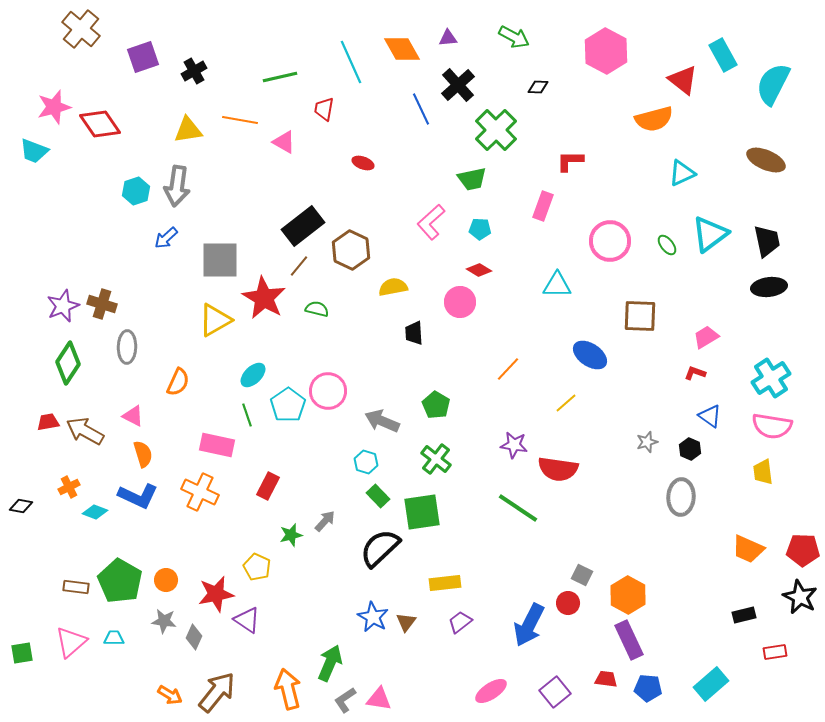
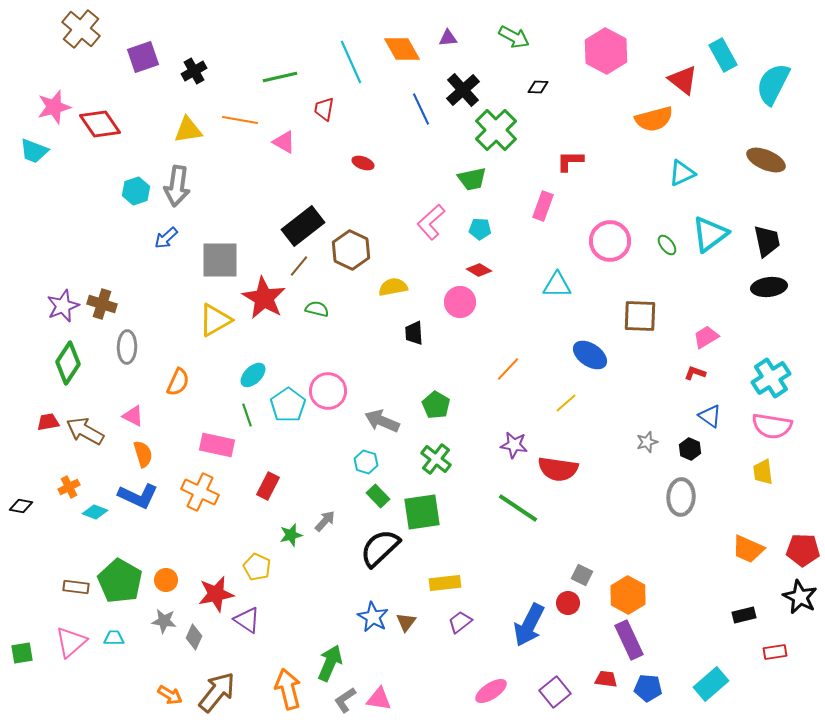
black cross at (458, 85): moved 5 px right, 5 px down
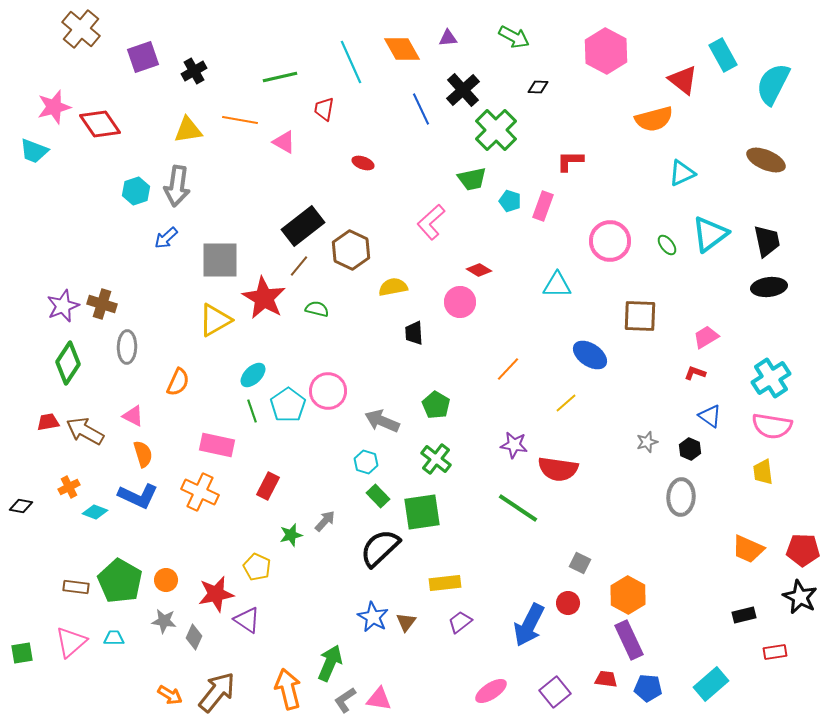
cyan pentagon at (480, 229): moved 30 px right, 28 px up; rotated 15 degrees clockwise
green line at (247, 415): moved 5 px right, 4 px up
gray square at (582, 575): moved 2 px left, 12 px up
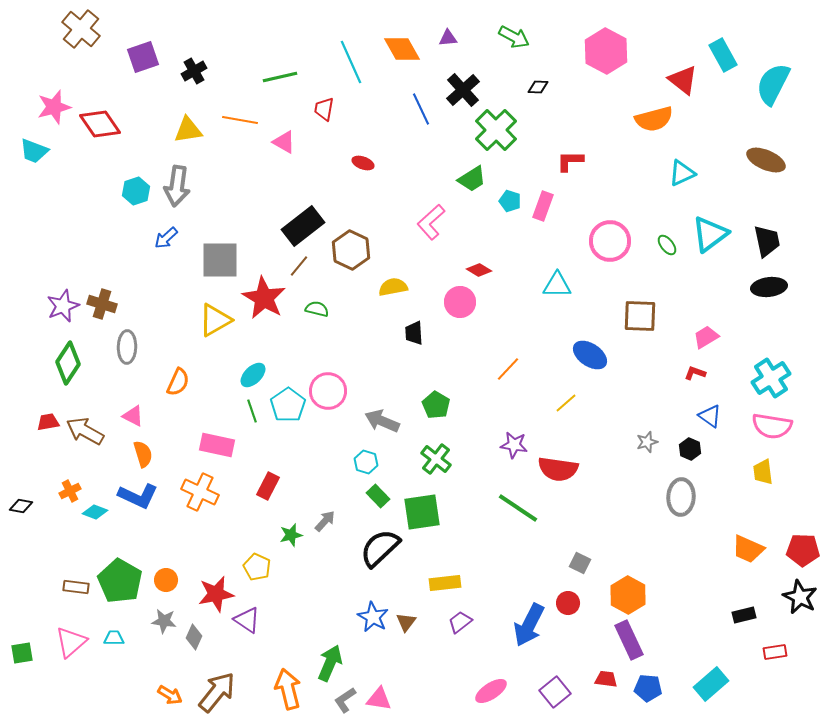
green trapezoid at (472, 179): rotated 20 degrees counterclockwise
orange cross at (69, 487): moved 1 px right, 4 px down
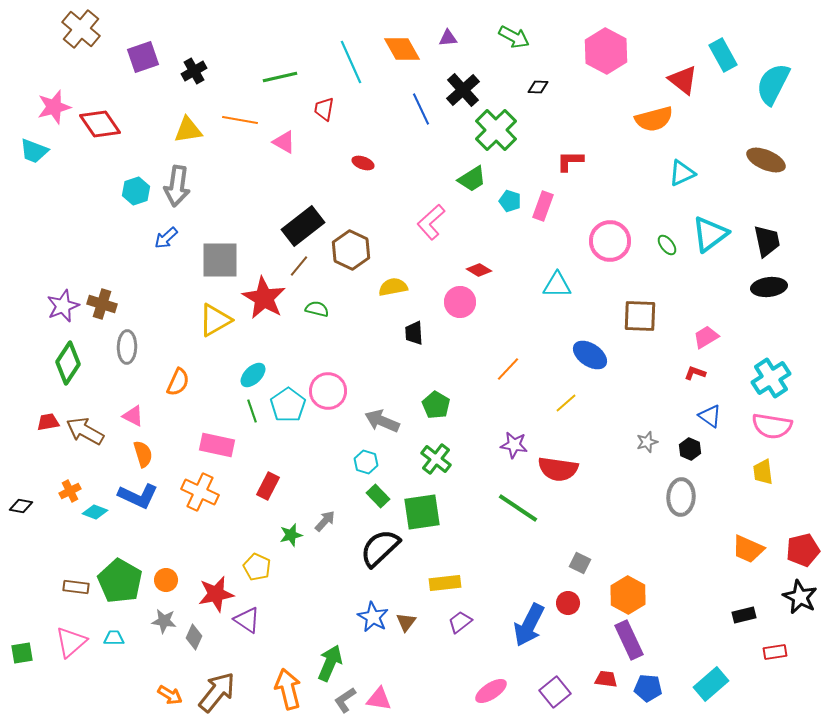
red pentagon at (803, 550): rotated 16 degrees counterclockwise
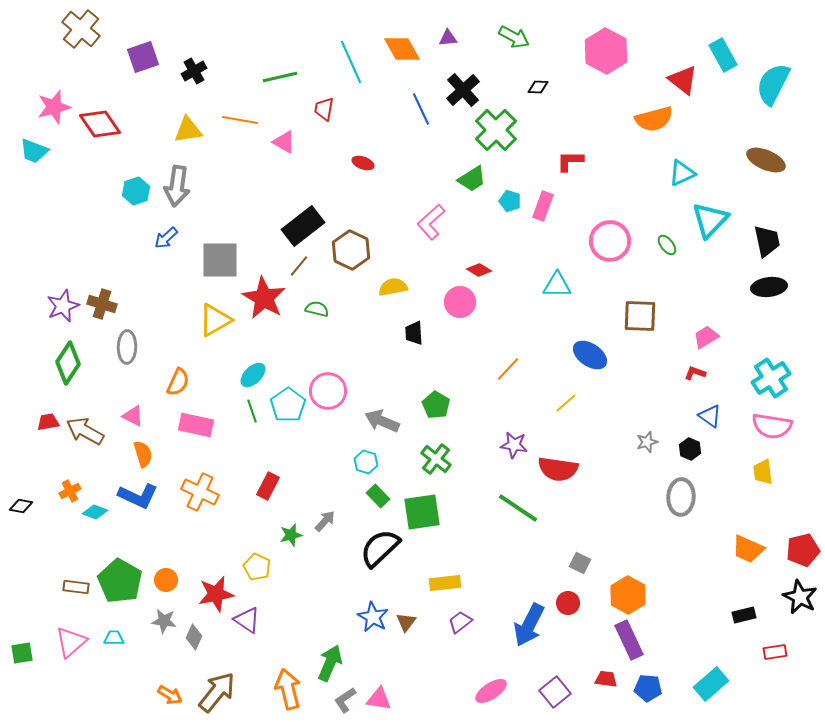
cyan triangle at (710, 234): moved 14 px up; rotated 9 degrees counterclockwise
pink rectangle at (217, 445): moved 21 px left, 20 px up
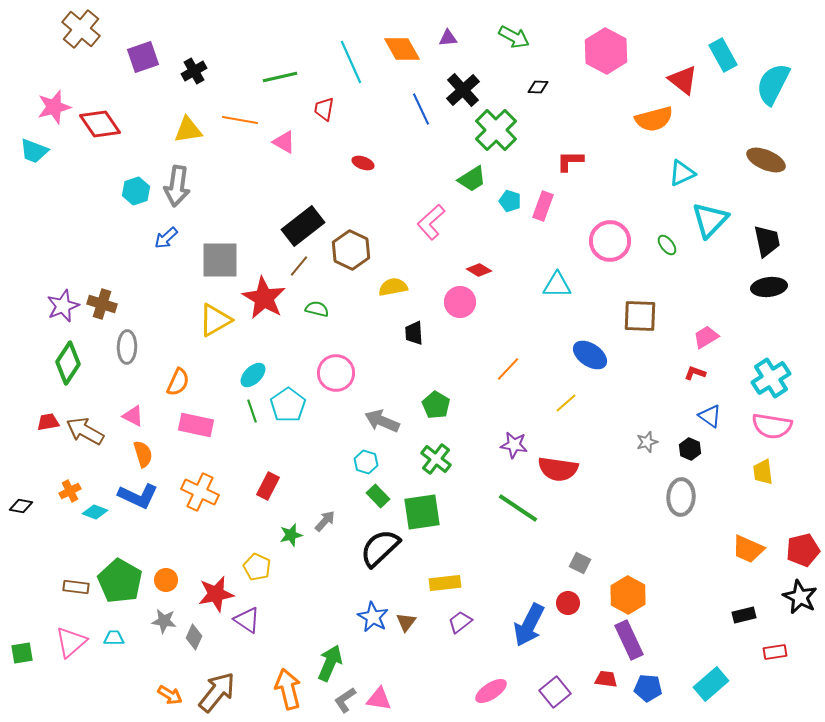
pink circle at (328, 391): moved 8 px right, 18 px up
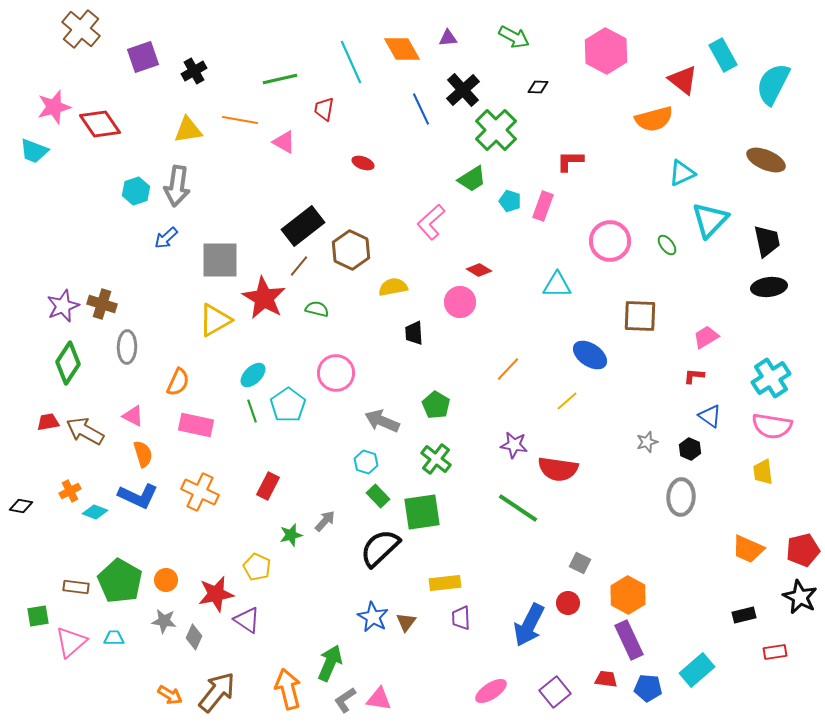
green line at (280, 77): moved 2 px down
red L-shape at (695, 373): moved 1 px left, 3 px down; rotated 15 degrees counterclockwise
yellow line at (566, 403): moved 1 px right, 2 px up
purple trapezoid at (460, 622): moved 1 px right, 4 px up; rotated 55 degrees counterclockwise
green square at (22, 653): moved 16 px right, 37 px up
cyan rectangle at (711, 684): moved 14 px left, 14 px up
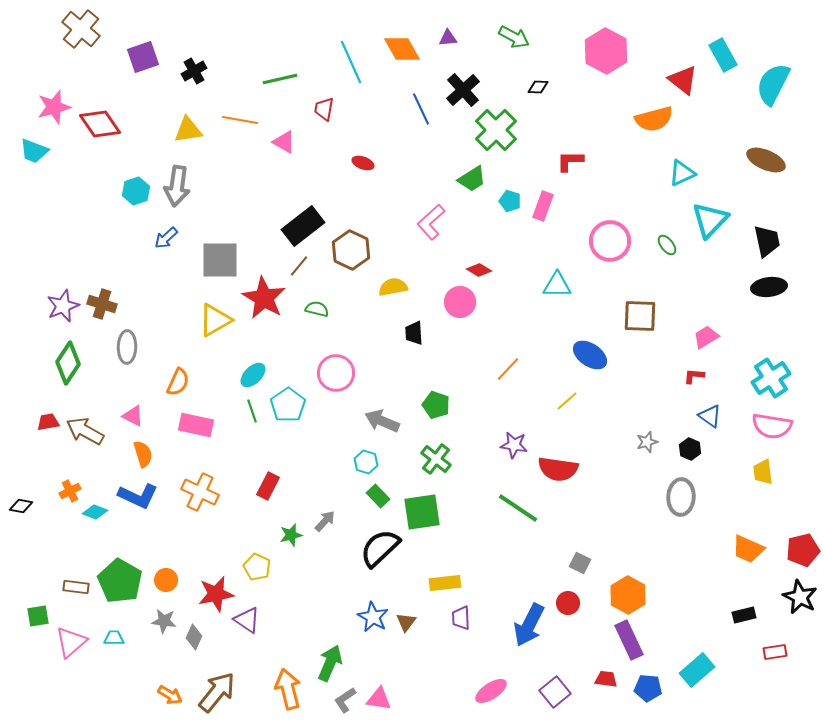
green pentagon at (436, 405): rotated 12 degrees counterclockwise
